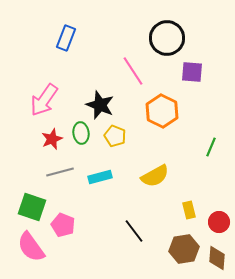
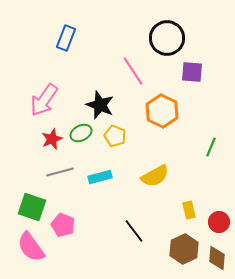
green ellipse: rotated 70 degrees clockwise
brown hexagon: rotated 16 degrees counterclockwise
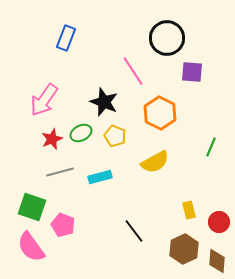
black star: moved 4 px right, 3 px up
orange hexagon: moved 2 px left, 2 px down
yellow semicircle: moved 14 px up
brown diamond: moved 3 px down
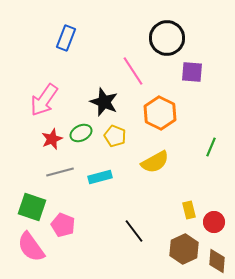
red circle: moved 5 px left
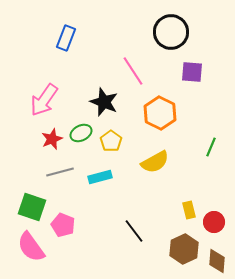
black circle: moved 4 px right, 6 px up
yellow pentagon: moved 4 px left, 5 px down; rotated 15 degrees clockwise
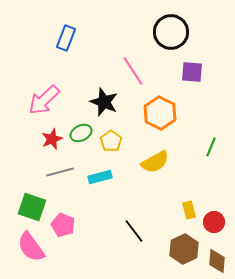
pink arrow: rotated 12 degrees clockwise
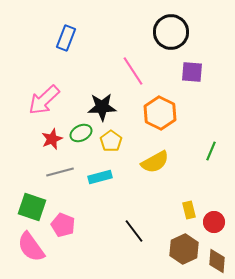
black star: moved 2 px left, 5 px down; rotated 24 degrees counterclockwise
green line: moved 4 px down
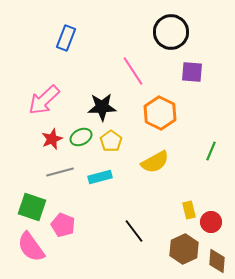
green ellipse: moved 4 px down
red circle: moved 3 px left
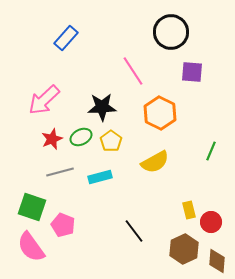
blue rectangle: rotated 20 degrees clockwise
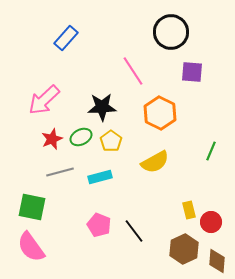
green square: rotated 8 degrees counterclockwise
pink pentagon: moved 36 px right
